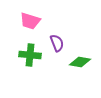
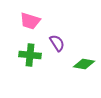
purple semicircle: rotated 12 degrees counterclockwise
green diamond: moved 4 px right, 2 px down
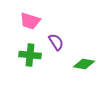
purple semicircle: moved 1 px left, 1 px up
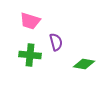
purple semicircle: rotated 18 degrees clockwise
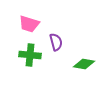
pink trapezoid: moved 1 px left, 3 px down
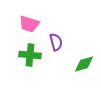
green diamond: rotated 25 degrees counterclockwise
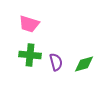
purple semicircle: moved 20 px down
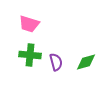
green diamond: moved 2 px right, 2 px up
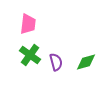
pink trapezoid: moved 1 px left; rotated 100 degrees counterclockwise
green cross: rotated 30 degrees clockwise
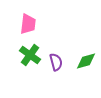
green diamond: moved 1 px up
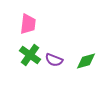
purple semicircle: moved 2 px left, 2 px up; rotated 126 degrees clockwise
